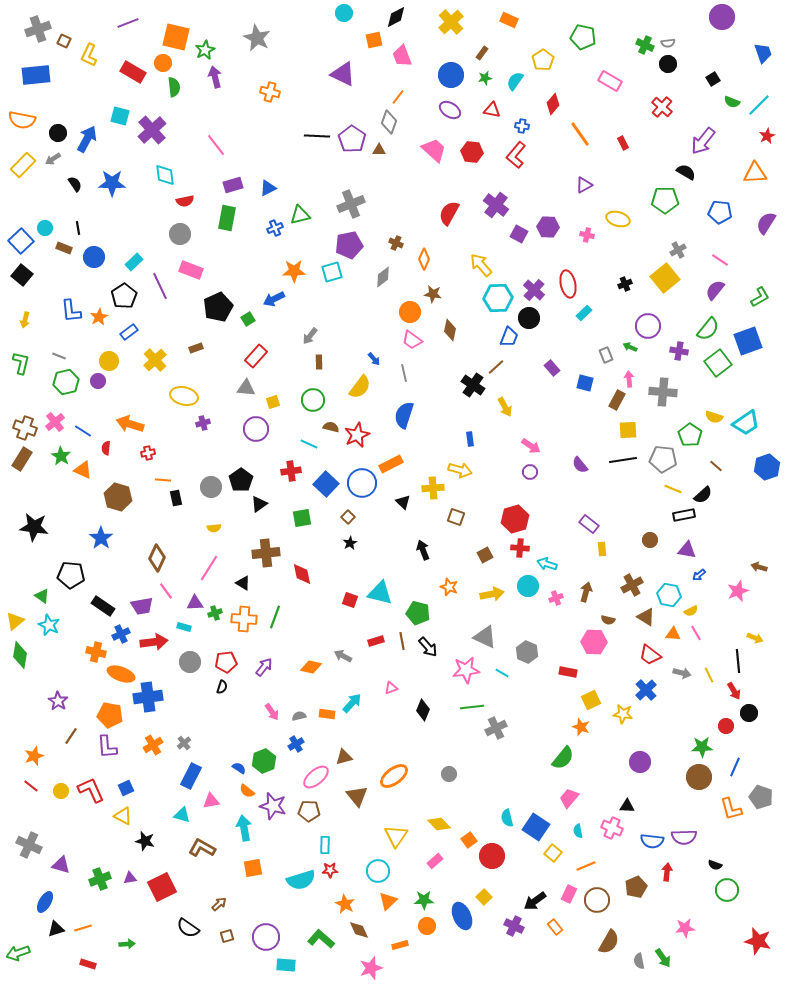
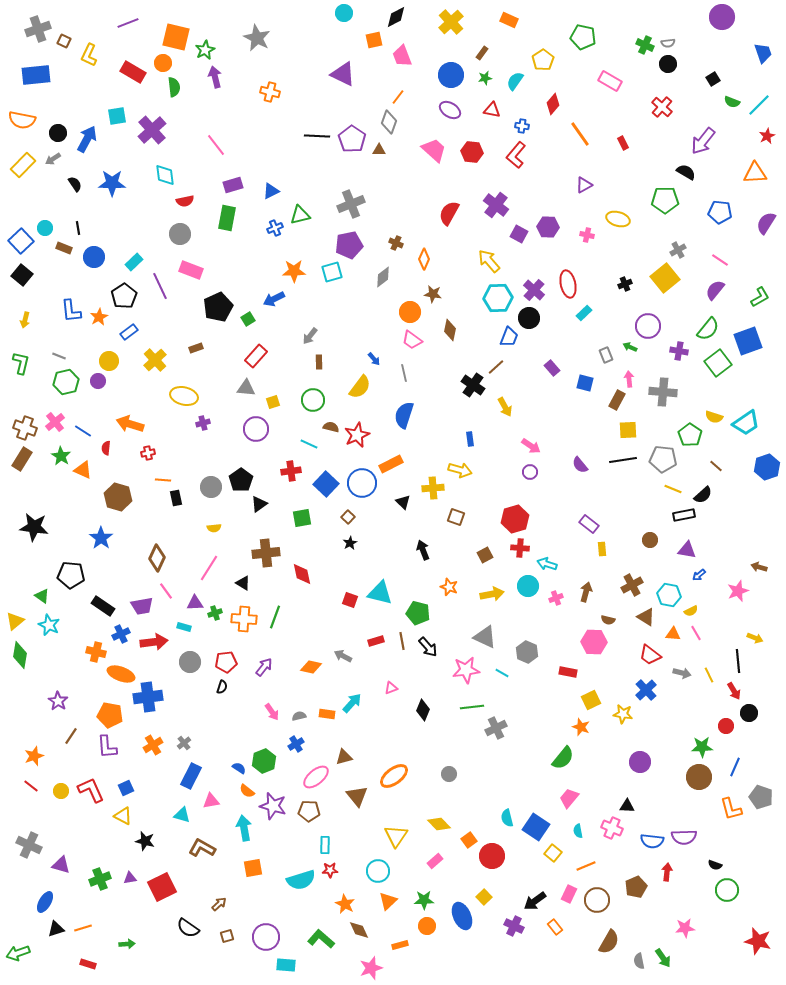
cyan square at (120, 116): moved 3 px left; rotated 24 degrees counterclockwise
blue triangle at (268, 188): moved 3 px right, 3 px down
yellow arrow at (481, 265): moved 8 px right, 4 px up
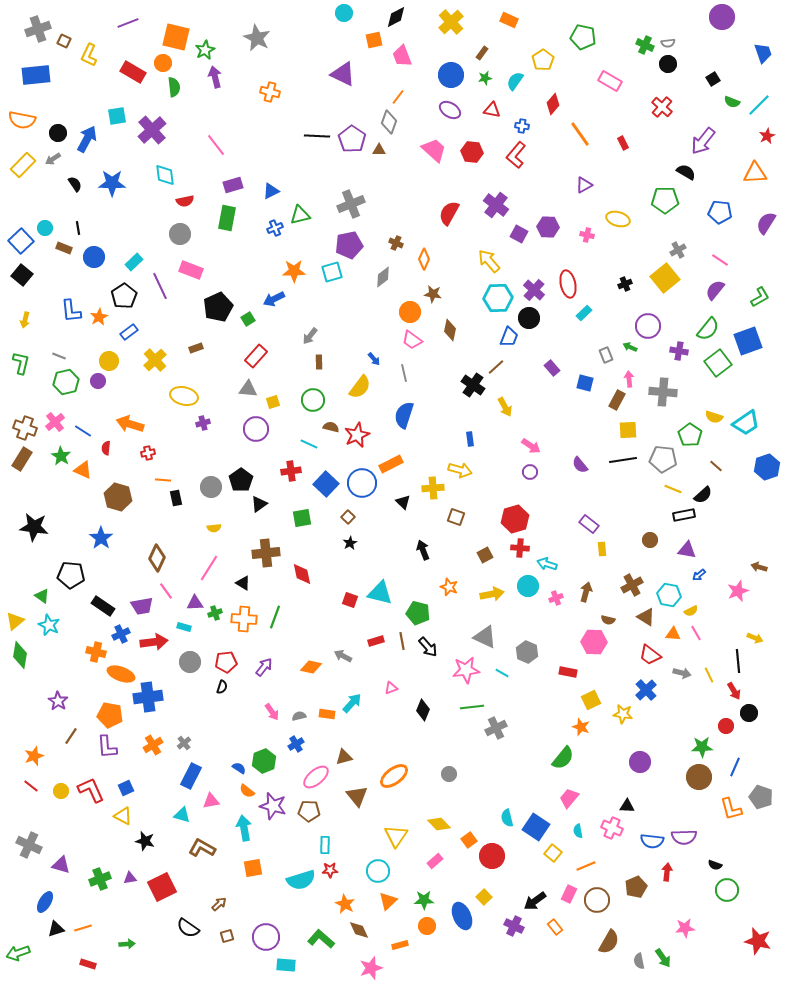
gray triangle at (246, 388): moved 2 px right, 1 px down
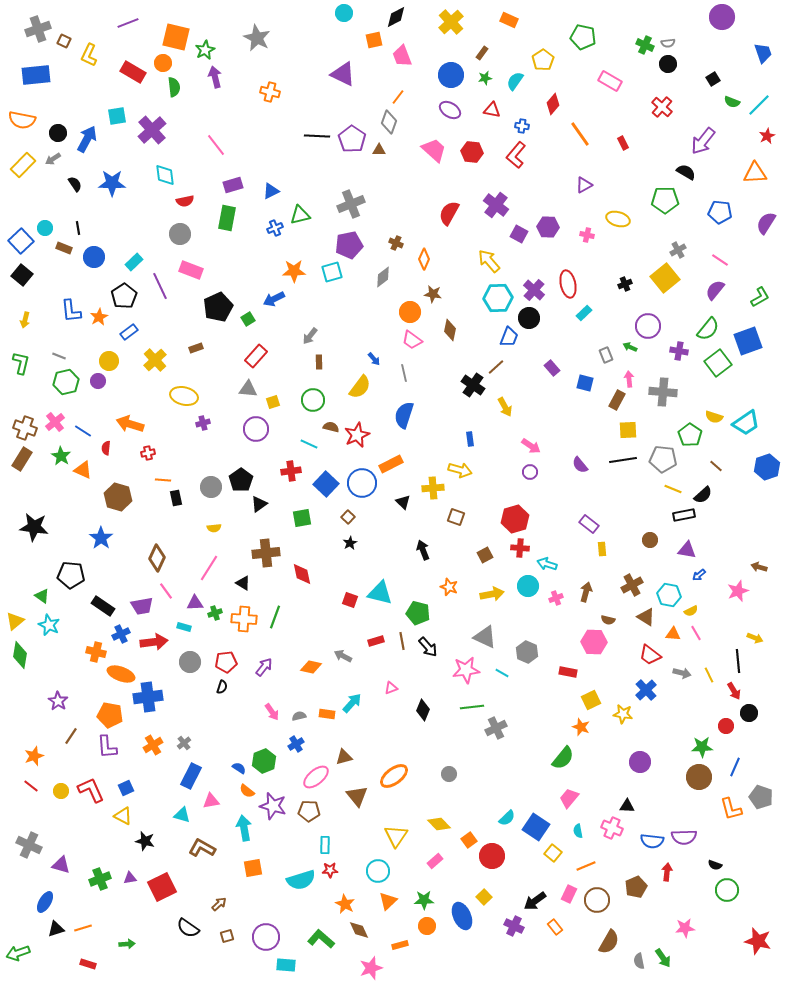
cyan semicircle at (507, 818): rotated 120 degrees counterclockwise
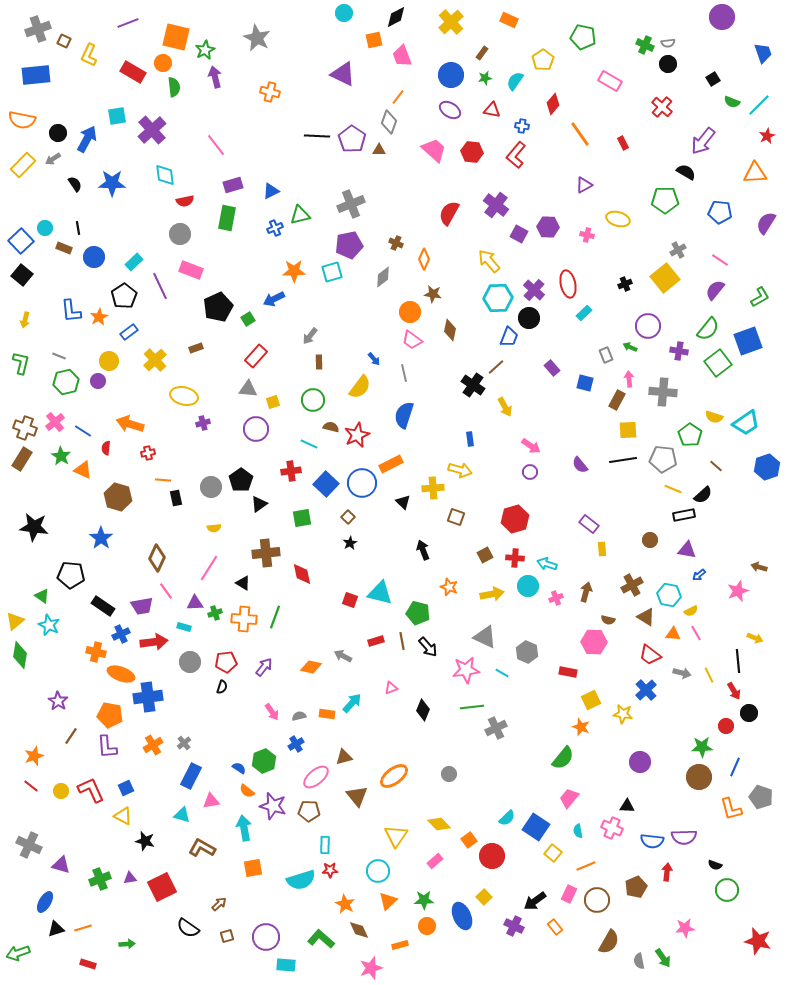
red cross at (520, 548): moved 5 px left, 10 px down
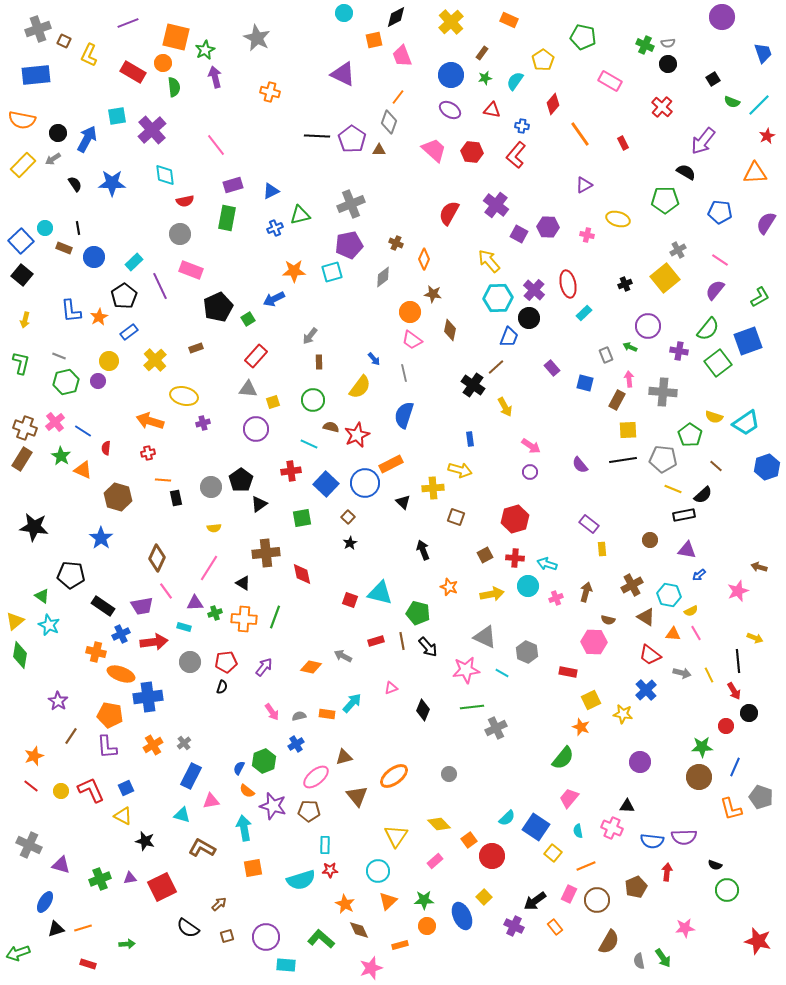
orange arrow at (130, 424): moved 20 px right, 3 px up
blue circle at (362, 483): moved 3 px right
blue semicircle at (239, 768): rotated 96 degrees counterclockwise
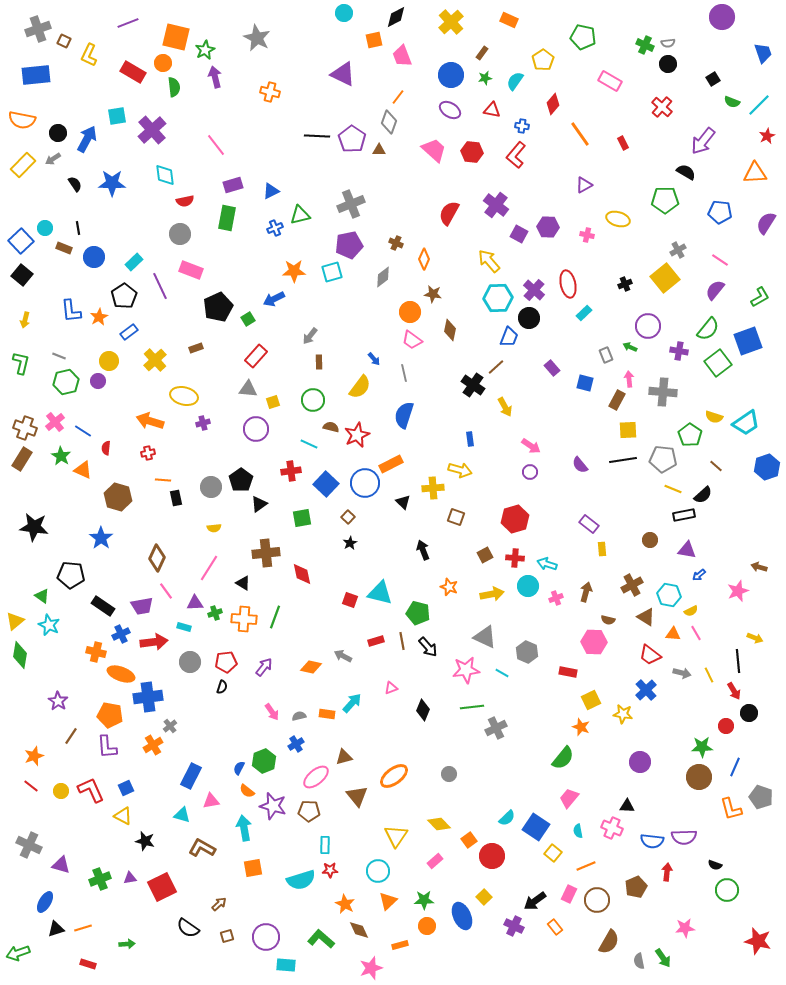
gray cross at (184, 743): moved 14 px left, 17 px up
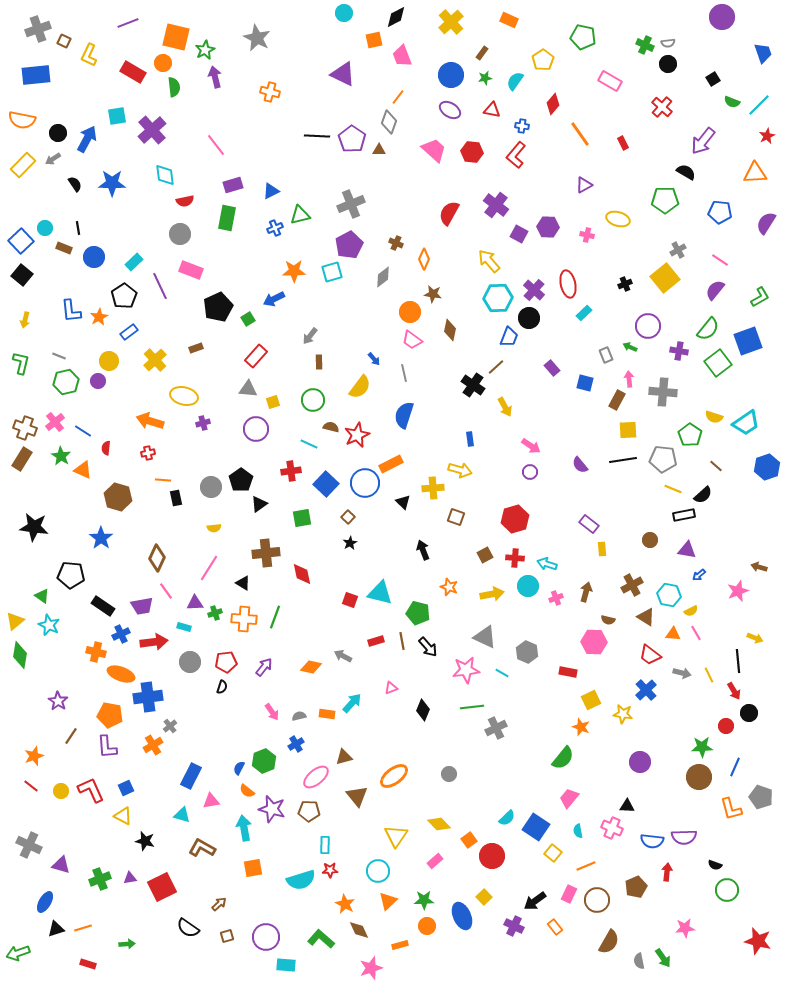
purple pentagon at (349, 245): rotated 16 degrees counterclockwise
purple star at (273, 806): moved 1 px left, 3 px down
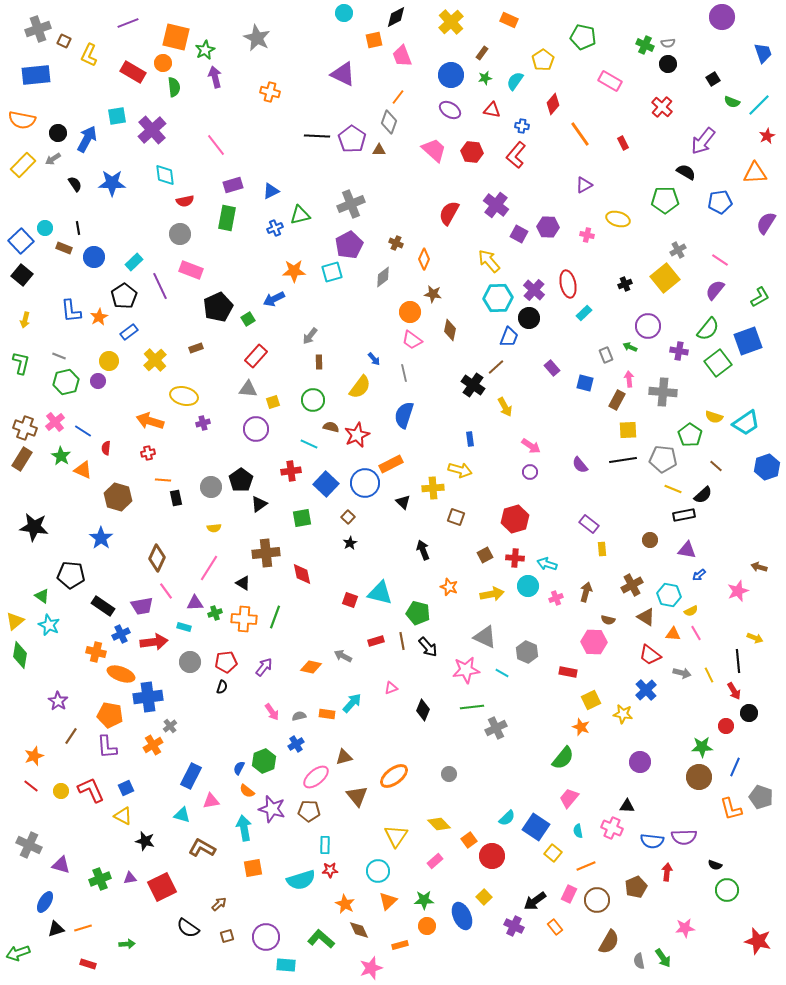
blue pentagon at (720, 212): moved 10 px up; rotated 15 degrees counterclockwise
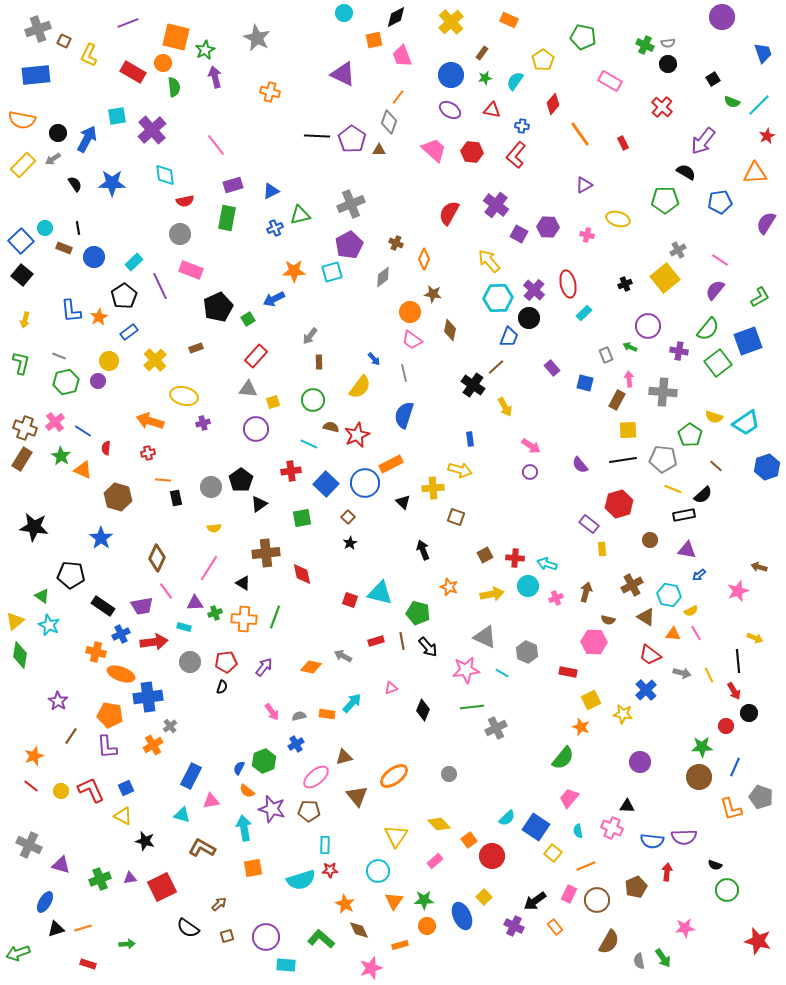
red hexagon at (515, 519): moved 104 px right, 15 px up
orange triangle at (388, 901): moved 6 px right; rotated 12 degrees counterclockwise
